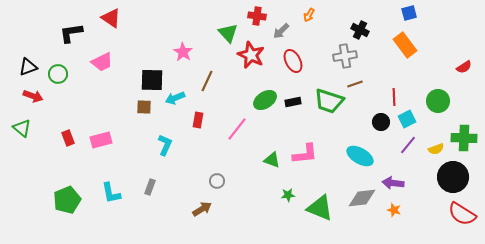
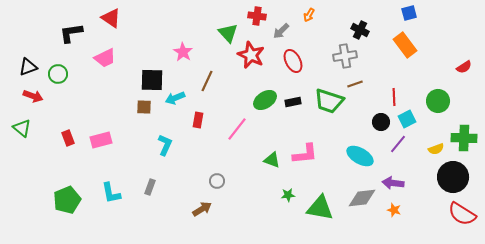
pink trapezoid at (102, 62): moved 3 px right, 4 px up
purple line at (408, 145): moved 10 px left, 1 px up
green triangle at (320, 208): rotated 12 degrees counterclockwise
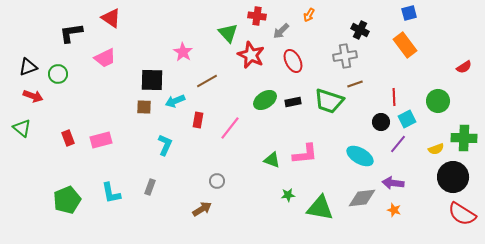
brown line at (207, 81): rotated 35 degrees clockwise
cyan arrow at (175, 98): moved 3 px down
pink line at (237, 129): moved 7 px left, 1 px up
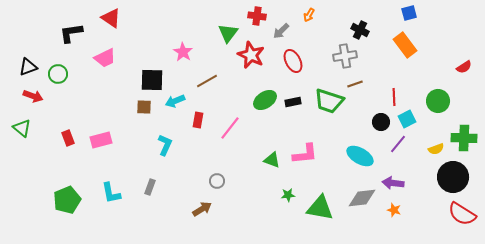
green triangle at (228, 33): rotated 20 degrees clockwise
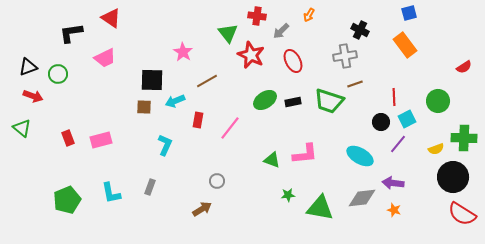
green triangle at (228, 33): rotated 15 degrees counterclockwise
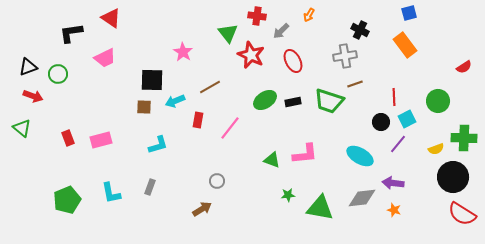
brown line at (207, 81): moved 3 px right, 6 px down
cyan L-shape at (165, 145): moved 7 px left; rotated 50 degrees clockwise
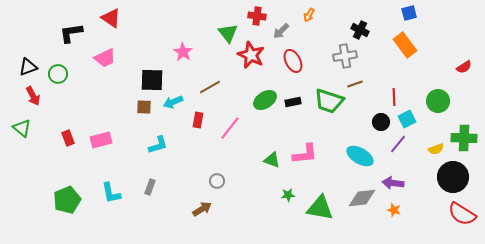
red arrow at (33, 96): rotated 42 degrees clockwise
cyan arrow at (175, 101): moved 2 px left, 1 px down
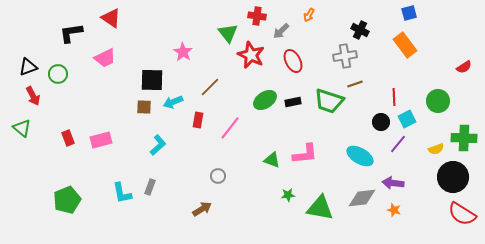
brown line at (210, 87): rotated 15 degrees counterclockwise
cyan L-shape at (158, 145): rotated 25 degrees counterclockwise
gray circle at (217, 181): moved 1 px right, 5 px up
cyan L-shape at (111, 193): moved 11 px right
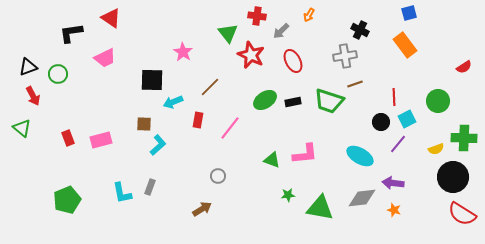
brown square at (144, 107): moved 17 px down
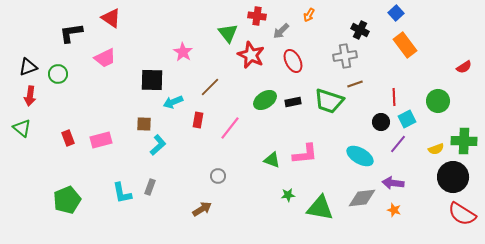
blue square at (409, 13): moved 13 px left; rotated 28 degrees counterclockwise
red arrow at (33, 96): moved 3 px left; rotated 36 degrees clockwise
green cross at (464, 138): moved 3 px down
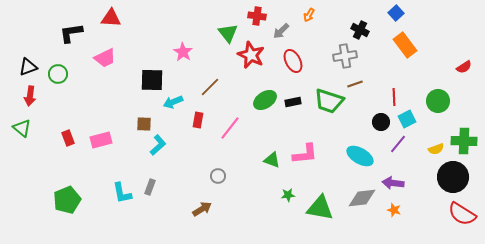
red triangle at (111, 18): rotated 30 degrees counterclockwise
